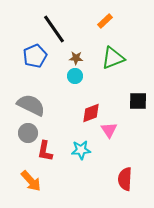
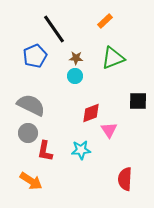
orange arrow: rotated 15 degrees counterclockwise
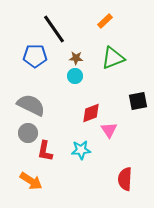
blue pentagon: rotated 25 degrees clockwise
black square: rotated 12 degrees counterclockwise
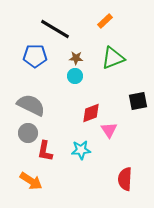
black line: moved 1 px right; rotated 24 degrees counterclockwise
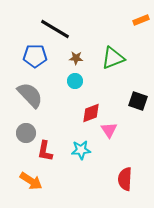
orange rectangle: moved 36 px right, 1 px up; rotated 21 degrees clockwise
cyan circle: moved 5 px down
black square: rotated 30 degrees clockwise
gray semicircle: moved 1 px left, 10 px up; rotated 20 degrees clockwise
gray circle: moved 2 px left
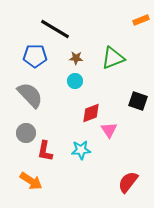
red semicircle: moved 3 px right, 3 px down; rotated 35 degrees clockwise
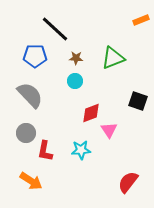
black line: rotated 12 degrees clockwise
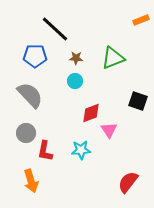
orange arrow: rotated 40 degrees clockwise
